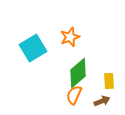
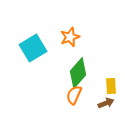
green diamond: rotated 8 degrees counterclockwise
yellow rectangle: moved 2 px right, 5 px down
brown arrow: moved 4 px right, 2 px down
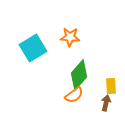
orange star: rotated 24 degrees clockwise
green diamond: moved 1 px right, 2 px down
orange semicircle: rotated 150 degrees counterclockwise
brown arrow: rotated 56 degrees counterclockwise
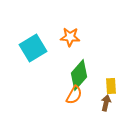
orange semicircle: rotated 24 degrees counterclockwise
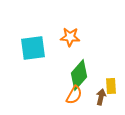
cyan square: rotated 24 degrees clockwise
brown arrow: moved 5 px left, 6 px up
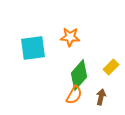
yellow rectangle: moved 19 px up; rotated 49 degrees clockwise
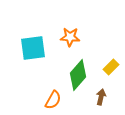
green diamond: moved 1 px left
orange semicircle: moved 21 px left, 5 px down
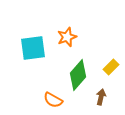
orange star: moved 3 px left; rotated 24 degrees counterclockwise
orange semicircle: rotated 90 degrees clockwise
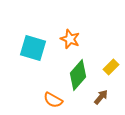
orange star: moved 3 px right, 2 px down; rotated 30 degrees counterclockwise
cyan square: rotated 24 degrees clockwise
brown arrow: rotated 28 degrees clockwise
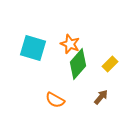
orange star: moved 5 px down
yellow rectangle: moved 1 px left, 3 px up
green diamond: moved 11 px up
orange semicircle: moved 2 px right
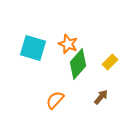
orange star: moved 2 px left
yellow rectangle: moved 2 px up
orange semicircle: rotated 102 degrees clockwise
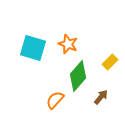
green diamond: moved 12 px down
